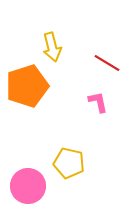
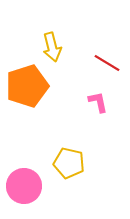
pink circle: moved 4 px left
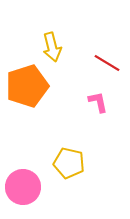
pink circle: moved 1 px left, 1 px down
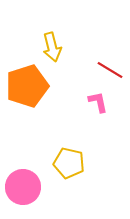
red line: moved 3 px right, 7 px down
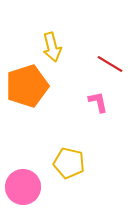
red line: moved 6 px up
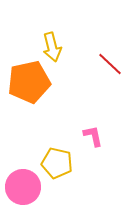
red line: rotated 12 degrees clockwise
orange pentagon: moved 2 px right, 4 px up; rotated 6 degrees clockwise
pink L-shape: moved 5 px left, 34 px down
yellow pentagon: moved 12 px left
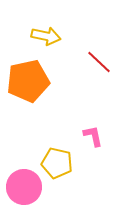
yellow arrow: moved 6 px left, 11 px up; rotated 64 degrees counterclockwise
red line: moved 11 px left, 2 px up
orange pentagon: moved 1 px left, 1 px up
pink circle: moved 1 px right
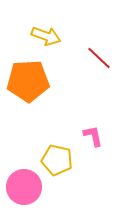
yellow arrow: rotated 8 degrees clockwise
red line: moved 4 px up
orange pentagon: rotated 9 degrees clockwise
yellow pentagon: moved 3 px up
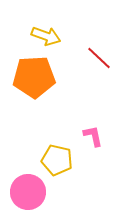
orange pentagon: moved 6 px right, 4 px up
pink circle: moved 4 px right, 5 px down
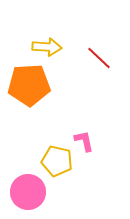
yellow arrow: moved 1 px right, 11 px down; rotated 16 degrees counterclockwise
orange pentagon: moved 5 px left, 8 px down
pink L-shape: moved 9 px left, 5 px down
yellow pentagon: moved 1 px down
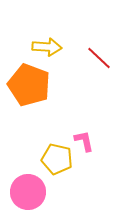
orange pentagon: rotated 24 degrees clockwise
yellow pentagon: moved 2 px up
